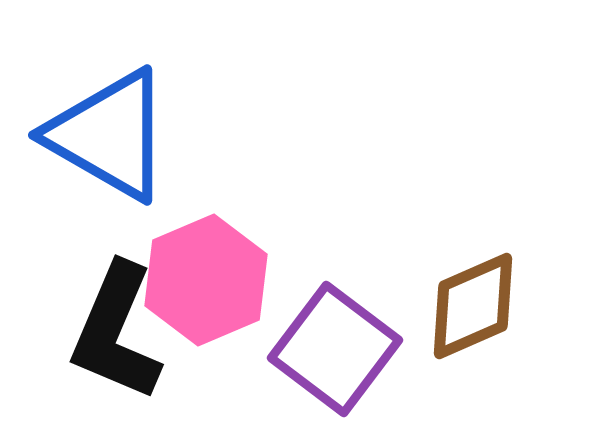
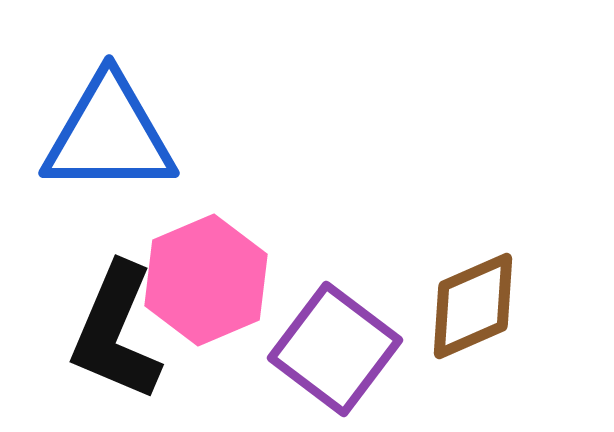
blue triangle: rotated 30 degrees counterclockwise
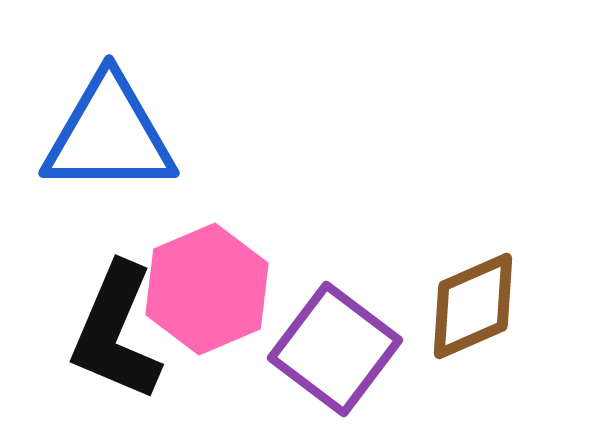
pink hexagon: moved 1 px right, 9 px down
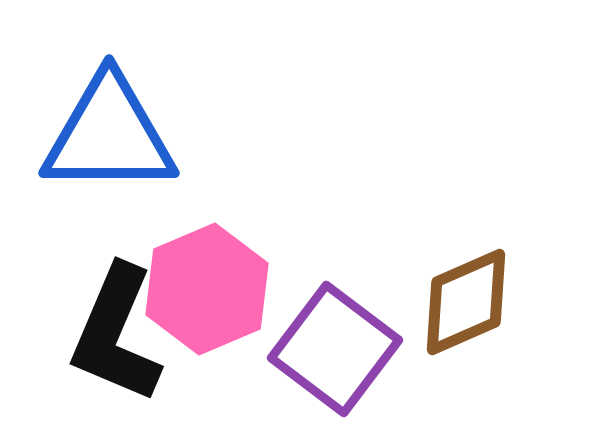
brown diamond: moved 7 px left, 4 px up
black L-shape: moved 2 px down
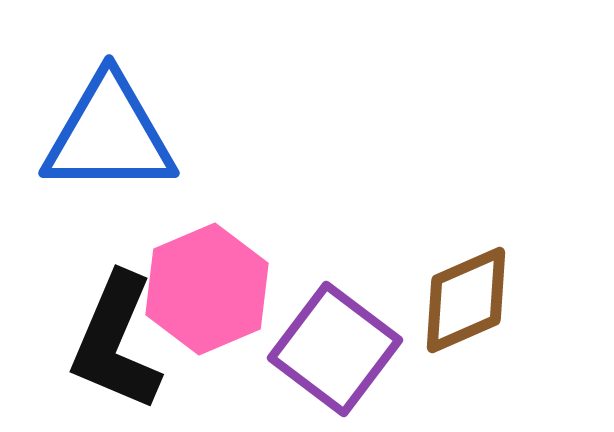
brown diamond: moved 2 px up
black L-shape: moved 8 px down
